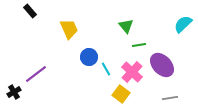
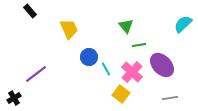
black cross: moved 6 px down
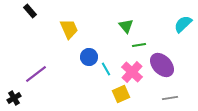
yellow square: rotated 30 degrees clockwise
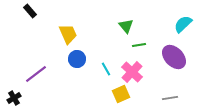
yellow trapezoid: moved 1 px left, 5 px down
blue circle: moved 12 px left, 2 px down
purple ellipse: moved 12 px right, 8 px up
